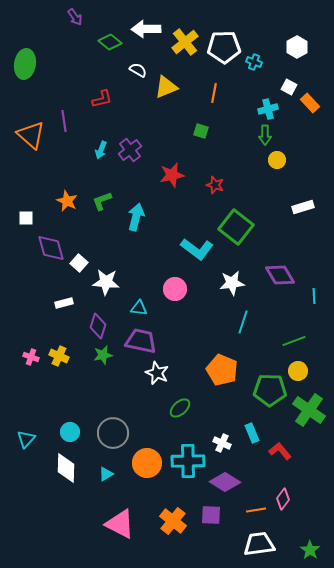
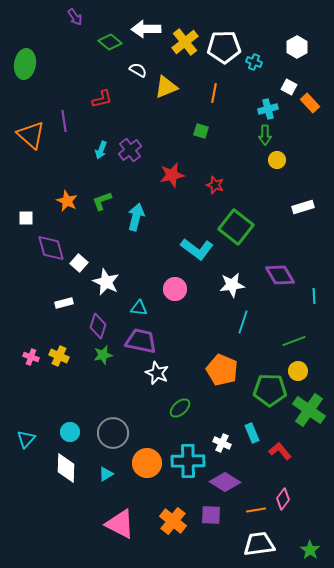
white star at (106, 282): rotated 20 degrees clockwise
white star at (232, 283): moved 2 px down
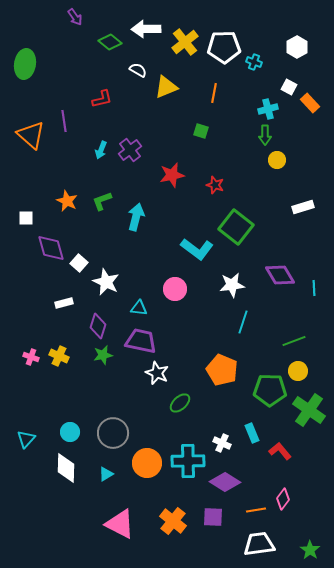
cyan line at (314, 296): moved 8 px up
green ellipse at (180, 408): moved 5 px up
purple square at (211, 515): moved 2 px right, 2 px down
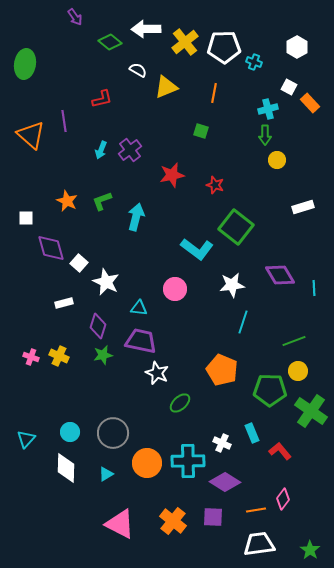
green cross at (309, 410): moved 2 px right, 1 px down
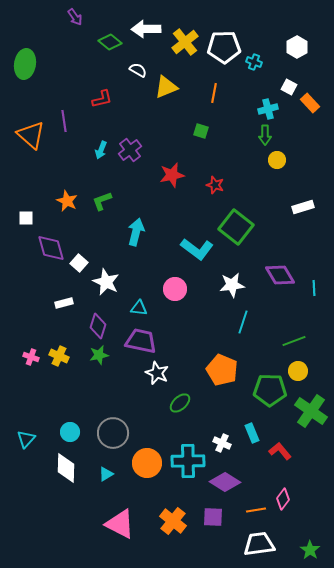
cyan arrow at (136, 217): moved 15 px down
green star at (103, 355): moved 4 px left
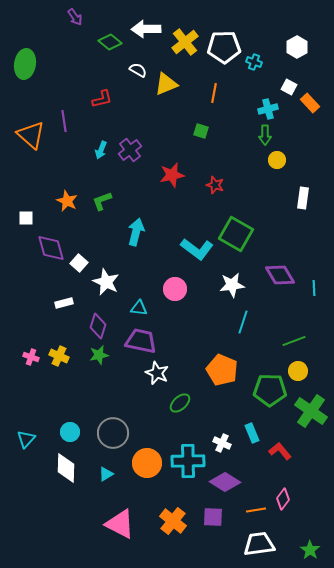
yellow triangle at (166, 87): moved 3 px up
white rectangle at (303, 207): moved 9 px up; rotated 65 degrees counterclockwise
green square at (236, 227): moved 7 px down; rotated 8 degrees counterclockwise
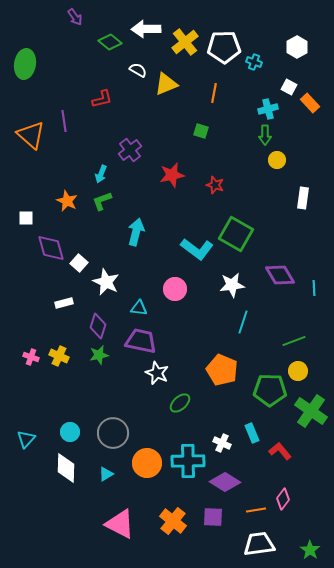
cyan arrow at (101, 150): moved 24 px down
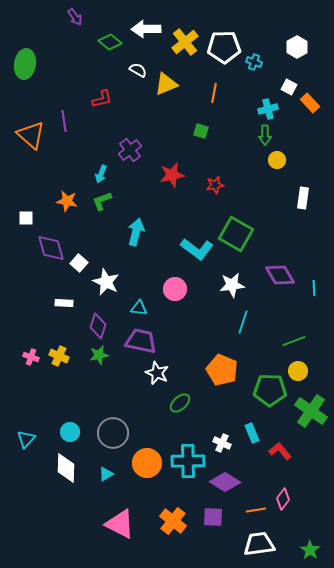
red star at (215, 185): rotated 30 degrees counterclockwise
orange star at (67, 201): rotated 15 degrees counterclockwise
white rectangle at (64, 303): rotated 18 degrees clockwise
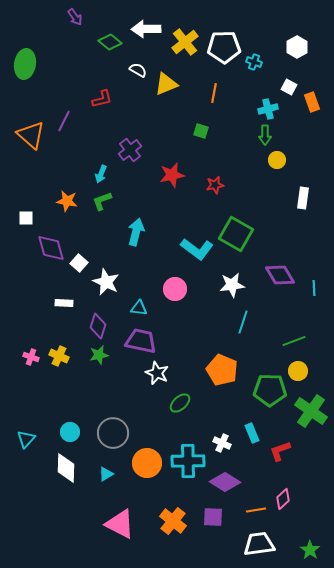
orange rectangle at (310, 103): moved 2 px right, 1 px up; rotated 24 degrees clockwise
purple line at (64, 121): rotated 35 degrees clockwise
red L-shape at (280, 451): rotated 70 degrees counterclockwise
pink diamond at (283, 499): rotated 10 degrees clockwise
